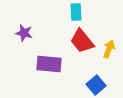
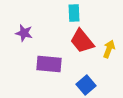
cyan rectangle: moved 2 px left, 1 px down
blue square: moved 10 px left
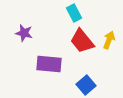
cyan rectangle: rotated 24 degrees counterclockwise
yellow arrow: moved 9 px up
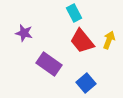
purple rectangle: rotated 30 degrees clockwise
blue square: moved 2 px up
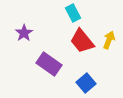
cyan rectangle: moved 1 px left
purple star: rotated 24 degrees clockwise
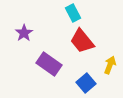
yellow arrow: moved 1 px right, 25 px down
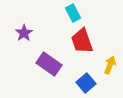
red trapezoid: rotated 20 degrees clockwise
